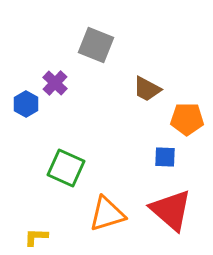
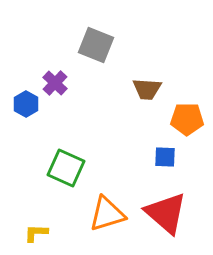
brown trapezoid: rotated 24 degrees counterclockwise
red triangle: moved 5 px left, 3 px down
yellow L-shape: moved 4 px up
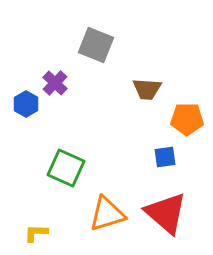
blue square: rotated 10 degrees counterclockwise
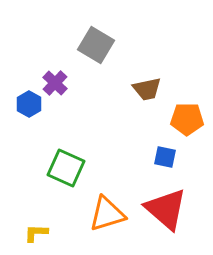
gray square: rotated 9 degrees clockwise
brown trapezoid: rotated 16 degrees counterclockwise
blue hexagon: moved 3 px right
blue square: rotated 20 degrees clockwise
red triangle: moved 4 px up
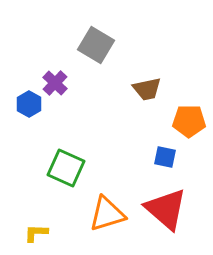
orange pentagon: moved 2 px right, 2 px down
